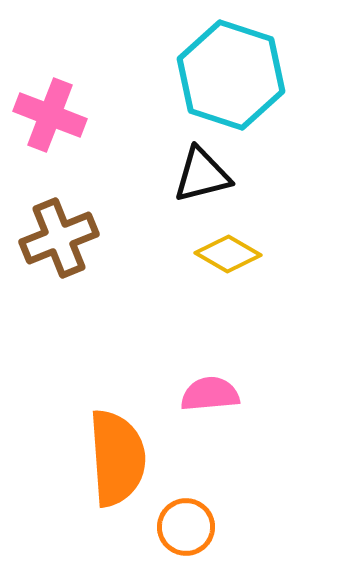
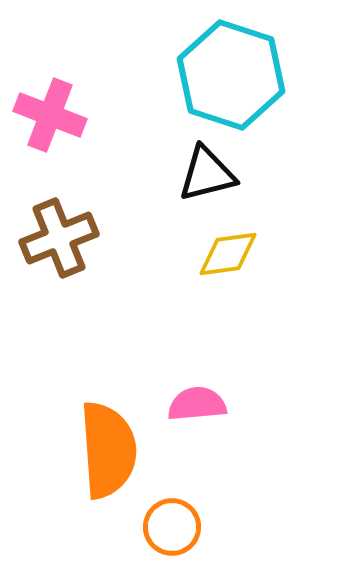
black triangle: moved 5 px right, 1 px up
yellow diamond: rotated 38 degrees counterclockwise
pink semicircle: moved 13 px left, 10 px down
orange semicircle: moved 9 px left, 8 px up
orange circle: moved 14 px left
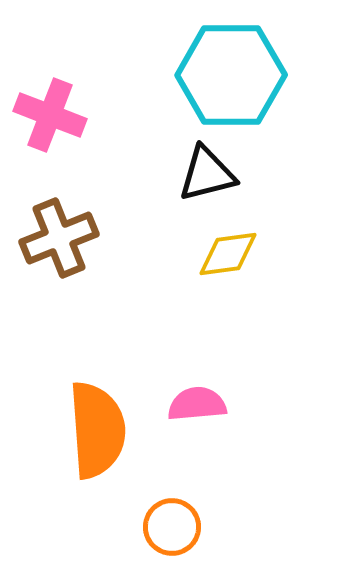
cyan hexagon: rotated 18 degrees counterclockwise
orange semicircle: moved 11 px left, 20 px up
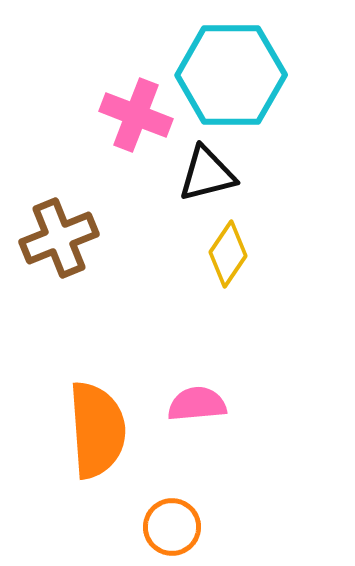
pink cross: moved 86 px right
yellow diamond: rotated 48 degrees counterclockwise
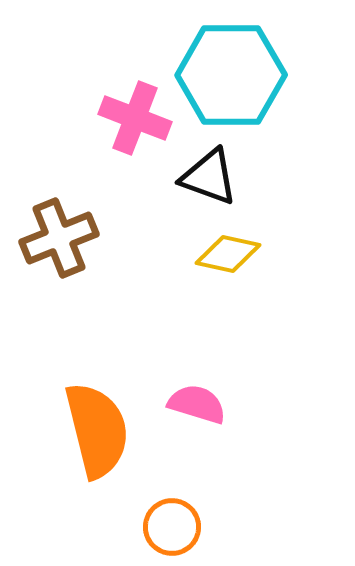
pink cross: moved 1 px left, 3 px down
black triangle: moved 2 px right, 3 px down; rotated 34 degrees clockwise
yellow diamond: rotated 68 degrees clockwise
pink semicircle: rotated 22 degrees clockwise
orange semicircle: rotated 10 degrees counterclockwise
